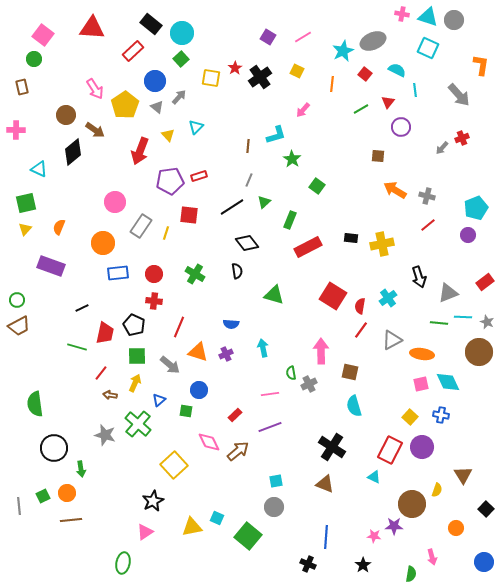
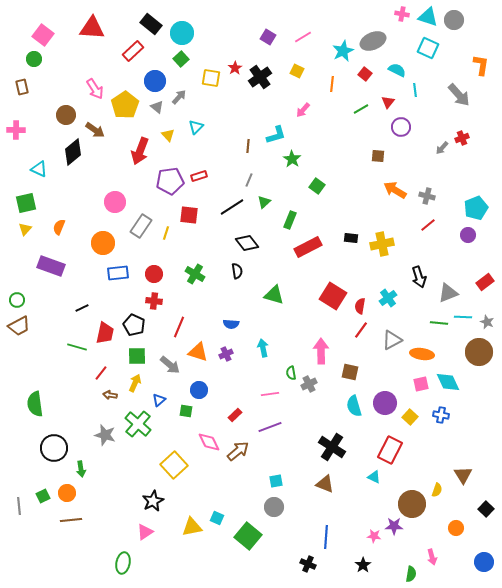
purple circle at (422, 447): moved 37 px left, 44 px up
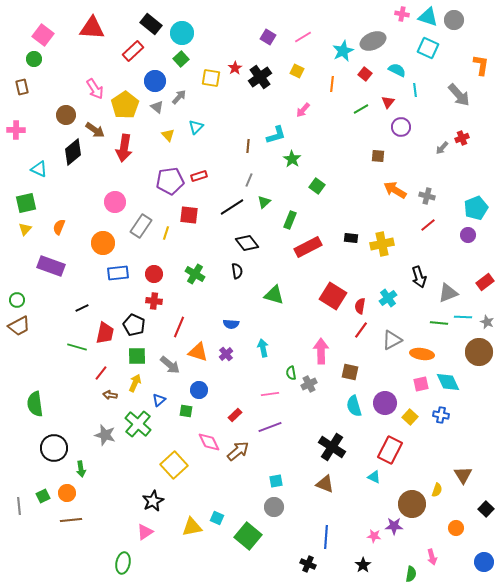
red arrow at (140, 151): moved 16 px left, 3 px up; rotated 12 degrees counterclockwise
purple cross at (226, 354): rotated 16 degrees counterclockwise
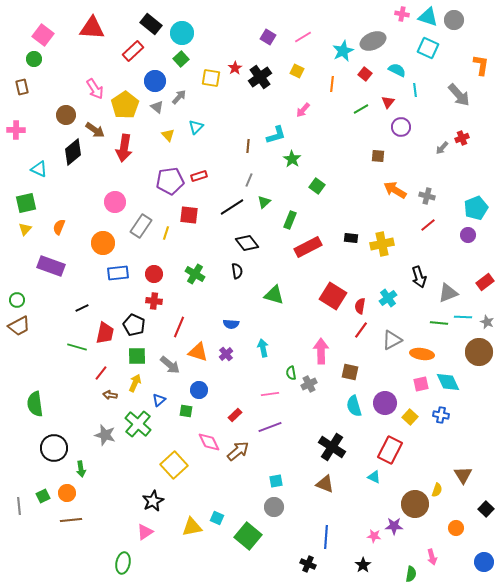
brown circle at (412, 504): moved 3 px right
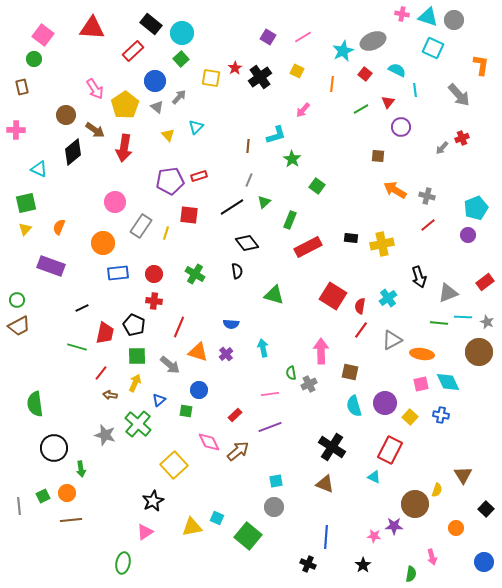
cyan square at (428, 48): moved 5 px right
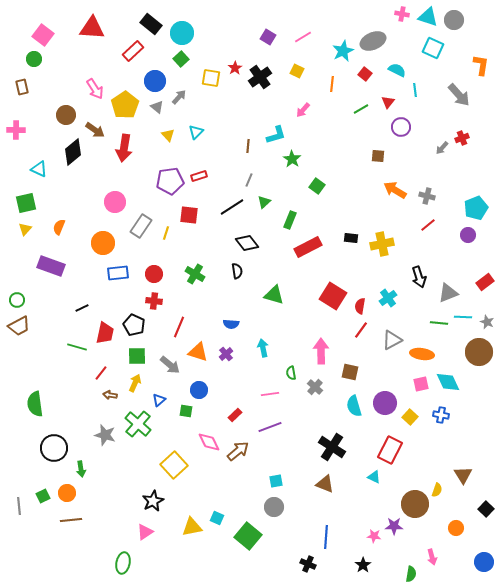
cyan triangle at (196, 127): moved 5 px down
gray cross at (309, 384): moved 6 px right, 3 px down; rotated 21 degrees counterclockwise
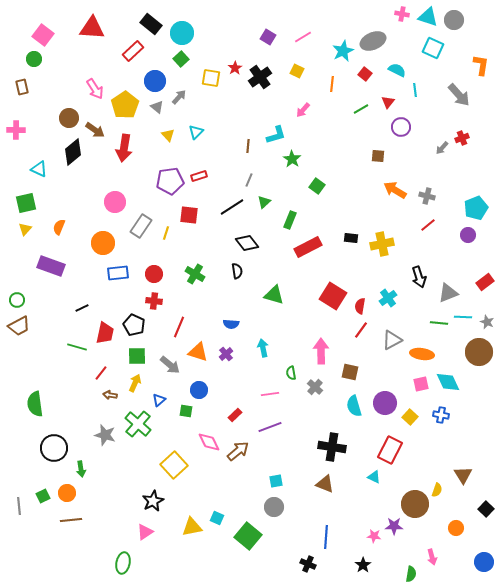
brown circle at (66, 115): moved 3 px right, 3 px down
black cross at (332, 447): rotated 24 degrees counterclockwise
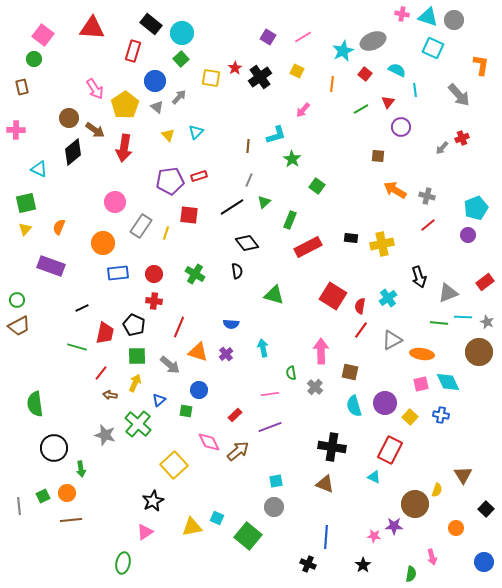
red rectangle at (133, 51): rotated 30 degrees counterclockwise
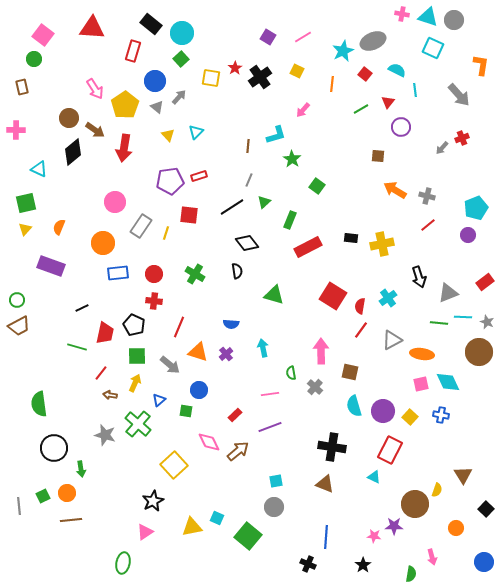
purple circle at (385, 403): moved 2 px left, 8 px down
green semicircle at (35, 404): moved 4 px right
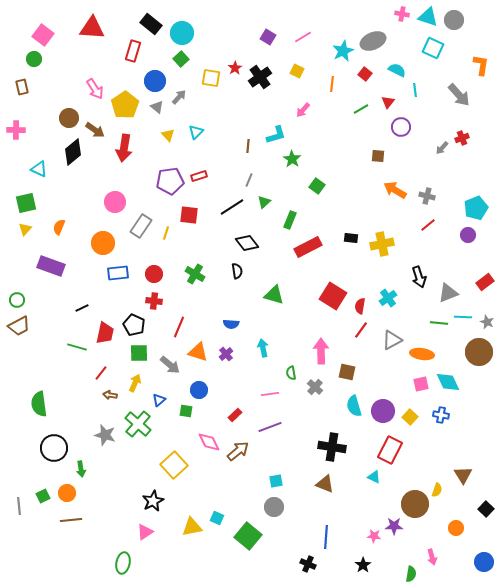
green square at (137, 356): moved 2 px right, 3 px up
brown square at (350, 372): moved 3 px left
